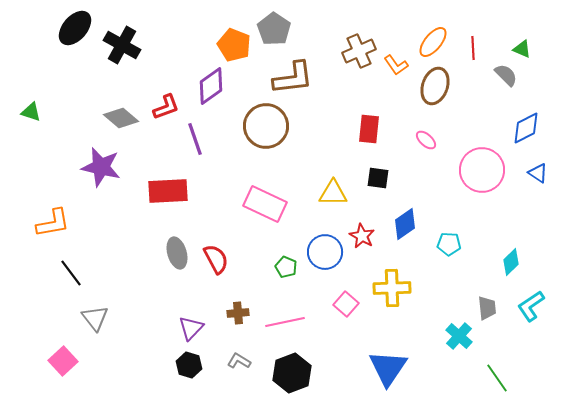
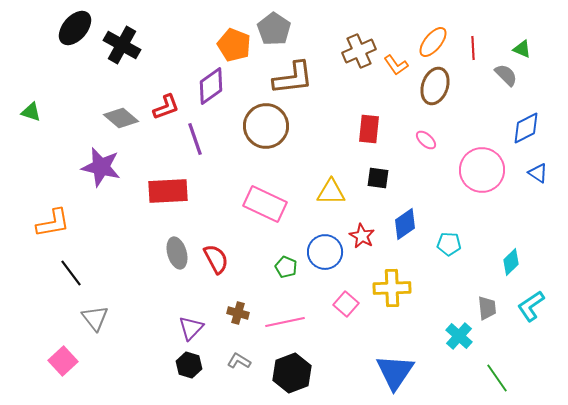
yellow triangle at (333, 193): moved 2 px left, 1 px up
brown cross at (238, 313): rotated 20 degrees clockwise
blue triangle at (388, 368): moved 7 px right, 4 px down
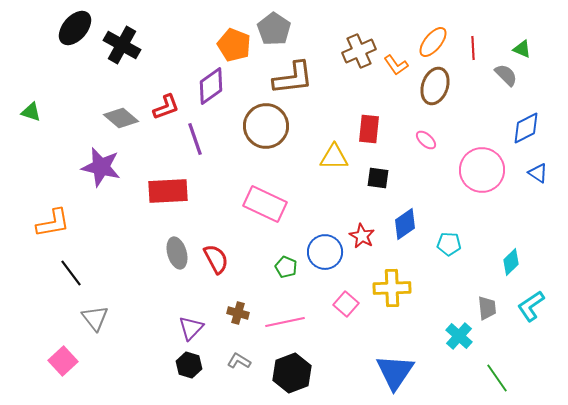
yellow triangle at (331, 192): moved 3 px right, 35 px up
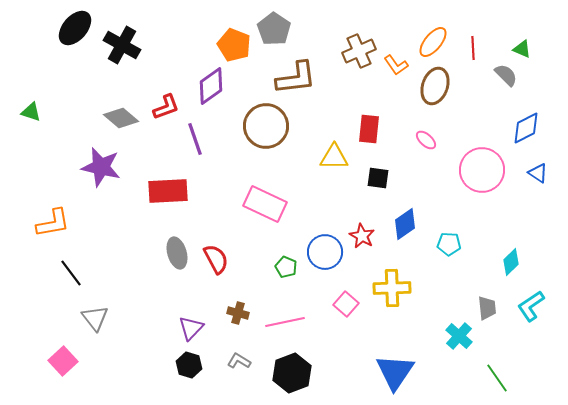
brown L-shape at (293, 78): moved 3 px right
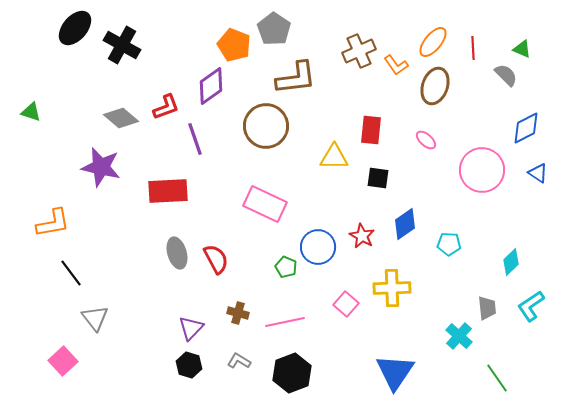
red rectangle at (369, 129): moved 2 px right, 1 px down
blue circle at (325, 252): moved 7 px left, 5 px up
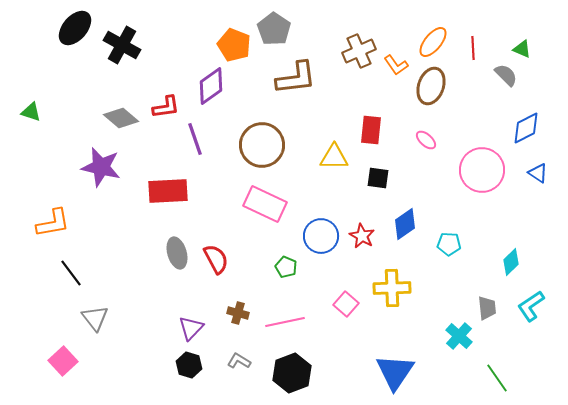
brown ellipse at (435, 86): moved 4 px left
red L-shape at (166, 107): rotated 12 degrees clockwise
brown circle at (266, 126): moved 4 px left, 19 px down
blue circle at (318, 247): moved 3 px right, 11 px up
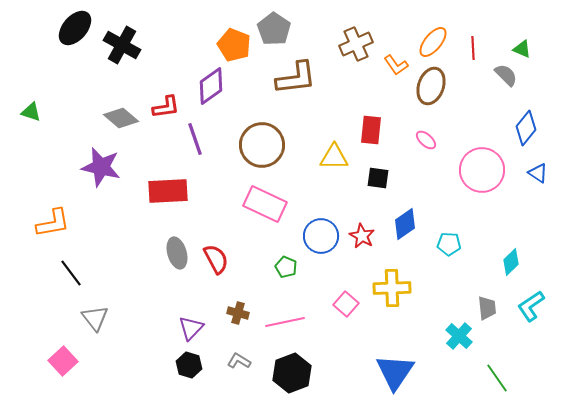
brown cross at (359, 51): moved 3 px left, 7 px up
blue diamond at (526, 128): rotated 24 degrees counterclockwise
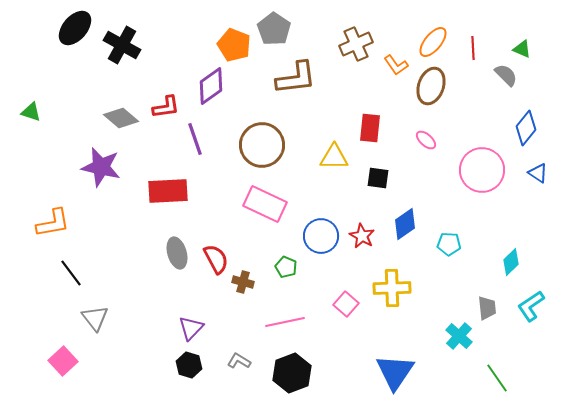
red rectangle at (371, 130): moved 1 px left, 2 px up
brown cross at (238, 313): moved 5 px right, 31 px up
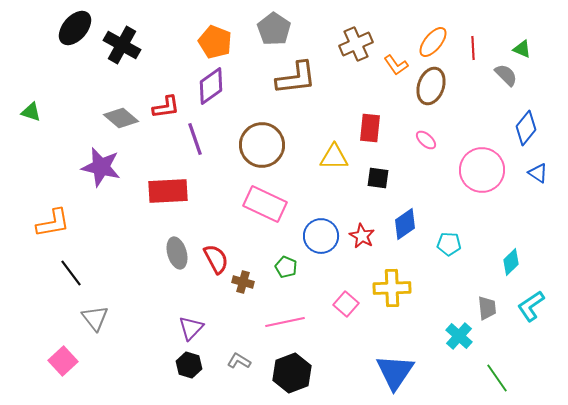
orange pentagon at (234, 45): moved 19 px left, 3 px up
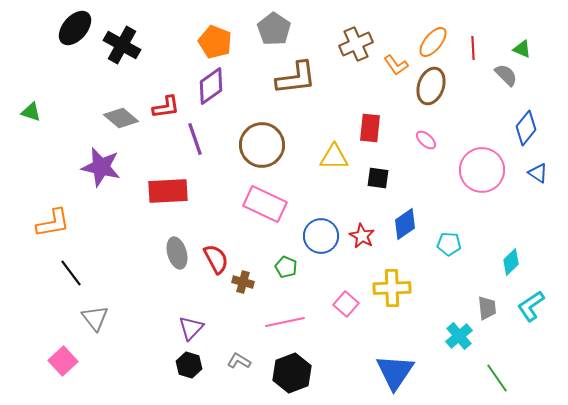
cyan cross at (459, 336): rotated 8 degrees clockwise
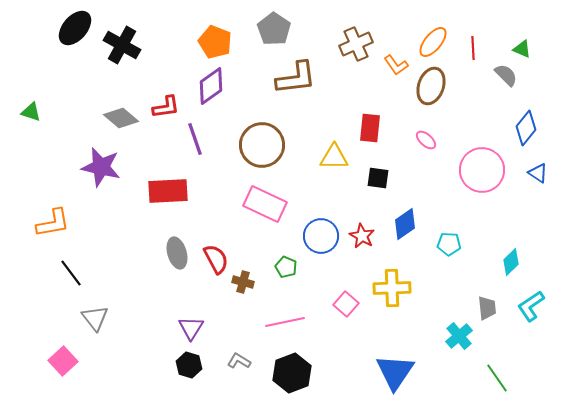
purple triangle at (191, 328): rotated 12 degrees counterclockwise
